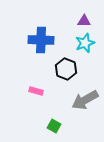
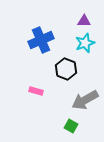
blue cross: rotated 25 degrees counterclockwise
green square: moved 17 px right
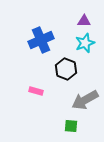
green square: rotated 24 degrees counterclockwise
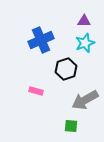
black hexagon: rotated 20 degrees clockwise
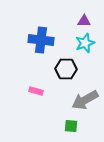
blue cross: rotated 30 degrees clockwise
black hexagon: rotated 20 degrees clockwise
